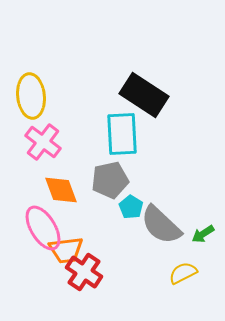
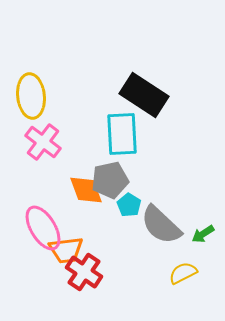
orange diamond: moved 25 px right
cyan pentagon: moved 2 px left, 2 px up
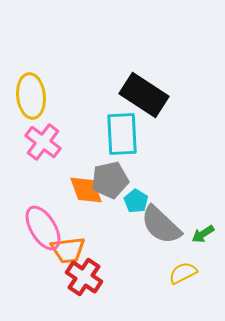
cyan pentagon: moved 7 px right, 4 px up
orange trapezoid: moved 2 px right
red cross: moved 5 px down
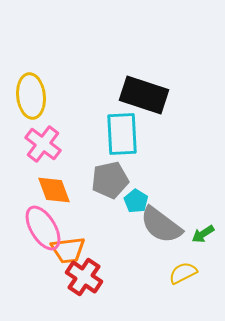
black rectangle: rotated 15 degrees counterclockwise
pink cross: moved 2 px down
orange diamond: moved 32 px left
gray semicircle: rotated 6 degrees counterclockwise
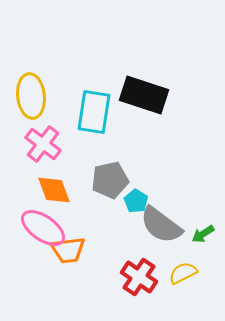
cyan rectangle: moved 28 px left, 22 px up; rotated 12 degrees clockwise
pink ellipse: rotated 24 degrees counterclockwise
red cross: moved 55 px right
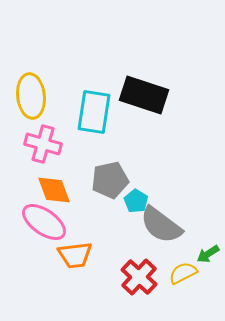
pink cross: rotated 21 degrees counterclockwise
pink ellipse: moved 1 px right, 6 px up
green arrow: moved 5 px right, 20 px down
orange trapezoid: moved 7 px right, 5 px down
red cross: rotated 9 degrees clockwise
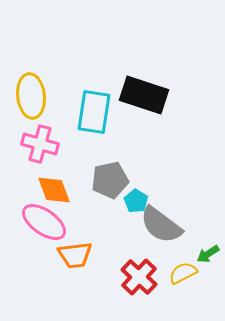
pink cross: moved 3 px left
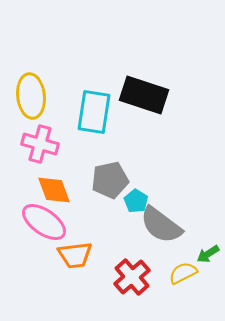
red cross: moved 7 px left; rotated 6 degrees clockwise
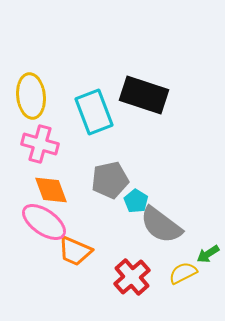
cyan rectangle: rotated 30 degrees counterclockwise
orange diamond: moved 3 px left
orange trapezoid: moved 4 px up; rotated 30 degrees clockwise
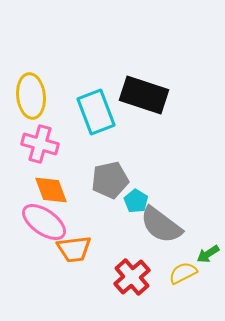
cyan rectangle: moved 2 px right
orange trapezoid: moved 1 px left, 2 px up; rotated 30 degrees counterclockwise
